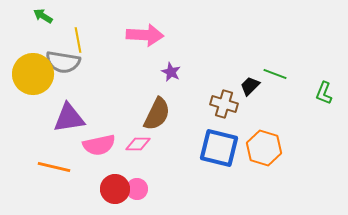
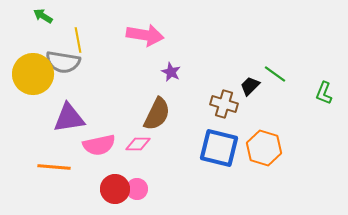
pink arrow: rotated 6 degrees clockwise
green line: rotated 15 degrees clockwise
orange line: rotated 8 degrees counterclockwise
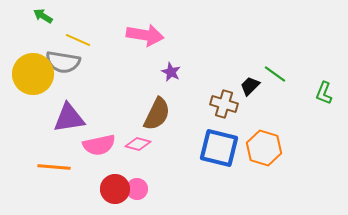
yellow line: rotated 55 degrees counterclockwise
pink diamond: rotated 15 degrees clockwise
